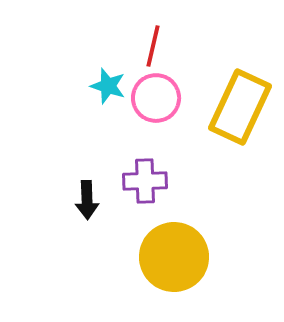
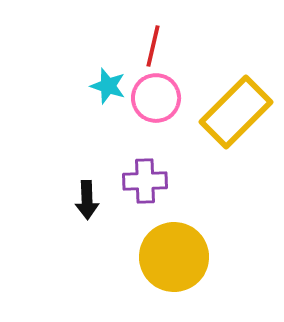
yellow rectangle: moved 4 px left, 5 px down; rotated 20 degrees clockwise
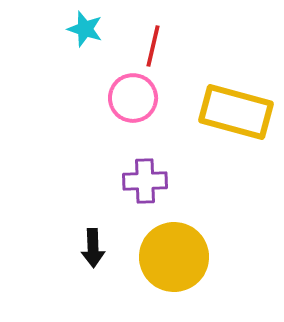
cyan star: moved 23 px left, 57 px up
pink circle: moved 23 px left
yellow rectangle: rotated 60 degrees clockwise
black arrow: moved 6 px right, 48 px down
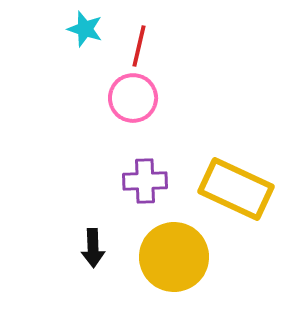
red line: moved 14 px left
yellow rectangle: moved 77 px down; rotated 10 degrees clockwise
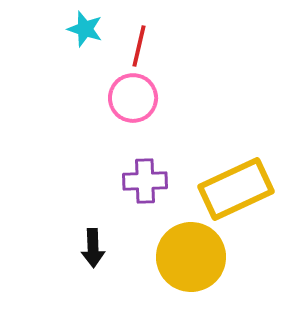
yellow rectangle: rotated 50 degrees counterclockwise
yellow circle: moved 17 px right
